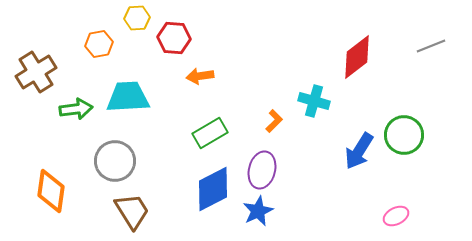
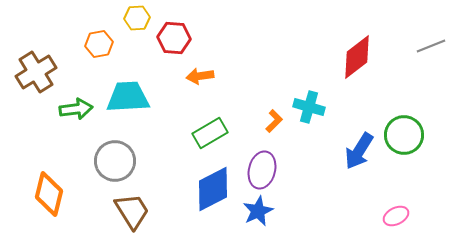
cyan cross: moved 5 px left, 6 px down
orange diamond: moved 2 px left, 3 px down; rotated 6 degrees clockwise
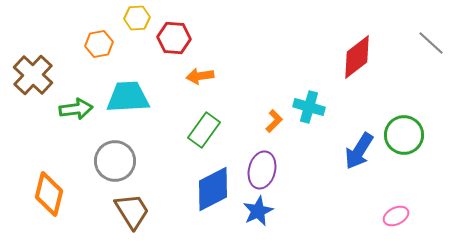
gray line: moved 3 px up; rotated 64 degrees clockwise
brown cross: moved 3 px left, 3 px down; rotated 15 degrees counterclockwise
green rectangle: moved 6 px left, 3 px up; rotated 24 degrees counterclockwise
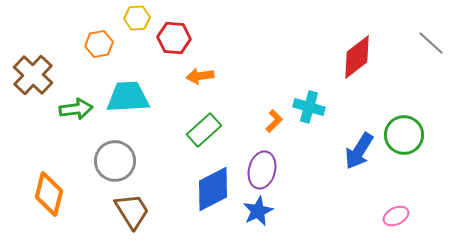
green rectangle: rotated 12 degrees clockwise
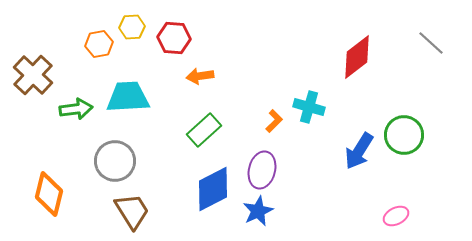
yellow hexagon: moved 5 px left, 9 px down
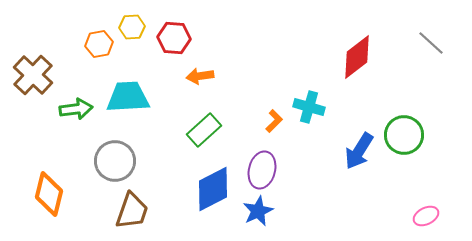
brown trapezoid: rotated 51 degrees clockwise
pink ellipse: moved 30 px right
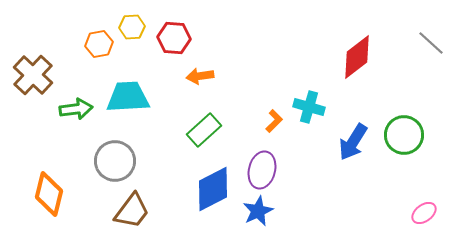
blue arrow: moved 6 px left, 9 px up
brown trapezoid: rotated 18 degrees clockwise
pink ellipse: moved 2 px left, 3 px up; rotated 10 degrees counterclockwise
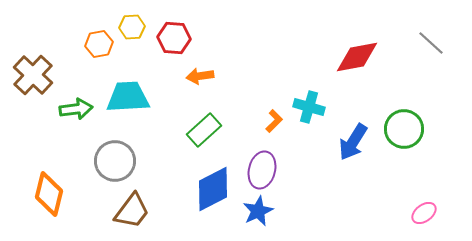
red diamond: rotated 27 degrees clockwise
green circle: moved 6 px up
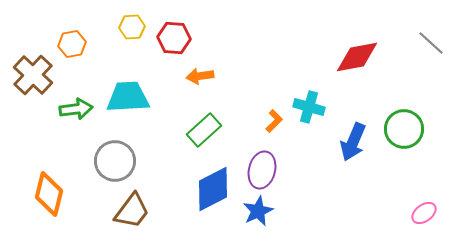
orange hexagon: moved 27 px left
blue arrow: rotated 9 degrees counterclockwise
